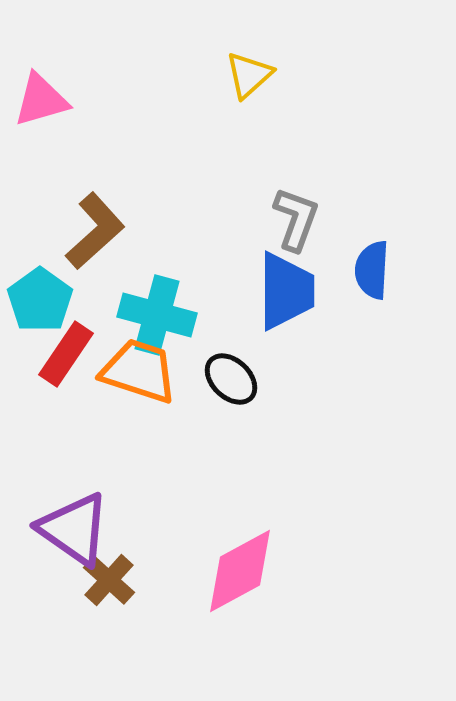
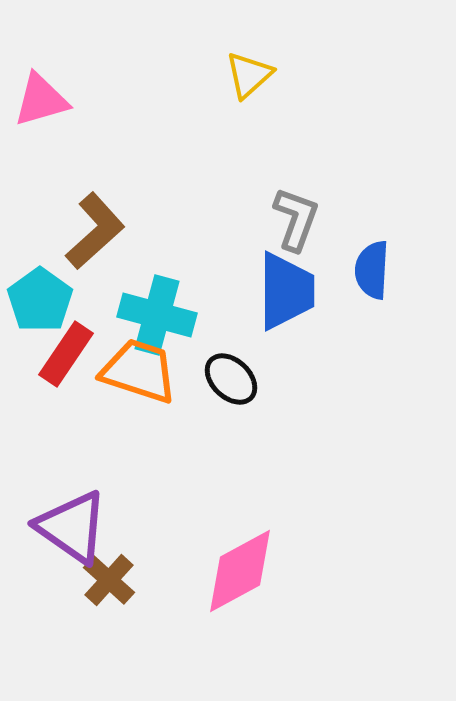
purple triangle: moved 2 px left, 2 px up
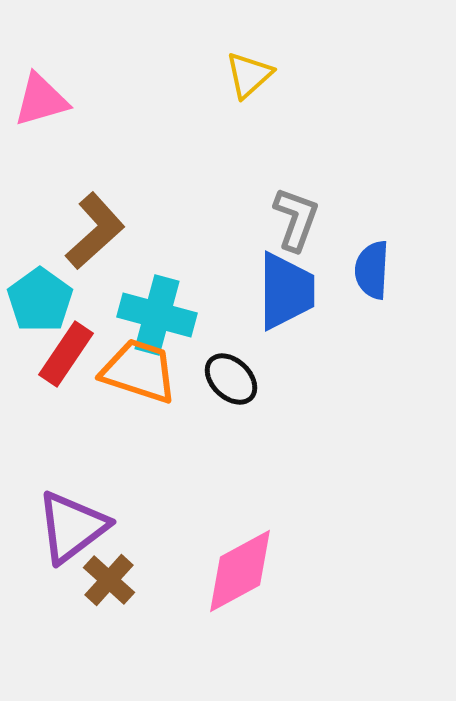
purple triangle: rotated 48 degrees clockwise
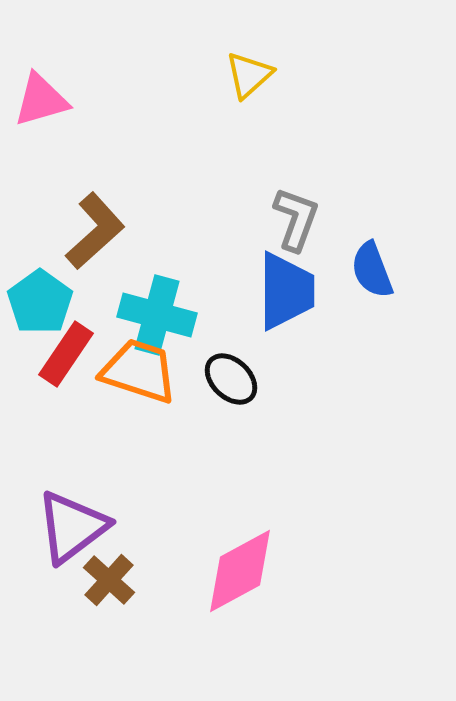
blue semicircle: rotated 24 degrees counterclockwise
cyan pentagon: moved 2 px down
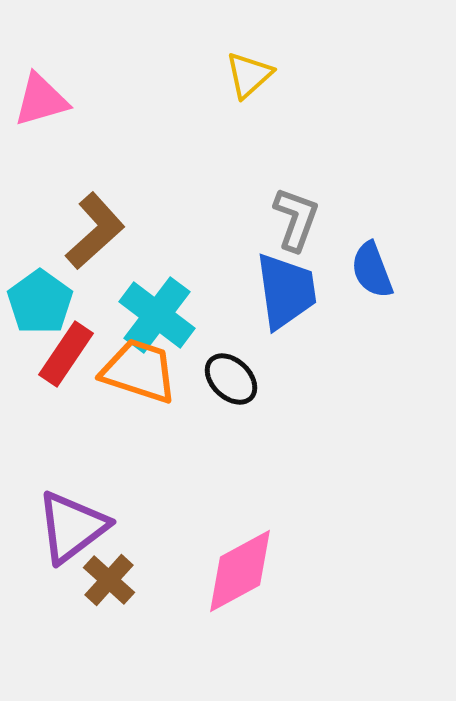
blue trapezoid: rotated 8 degrees counterclockwise
cyan cross: rotated 22 degrees clockwise
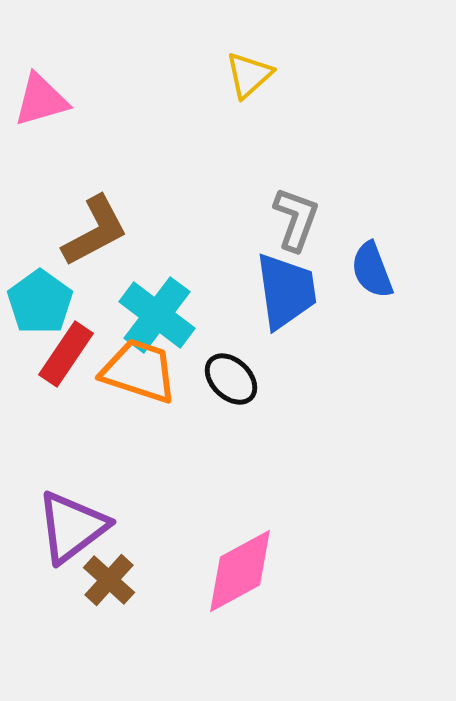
brown L-shape: rotated 14 degrees clockwise
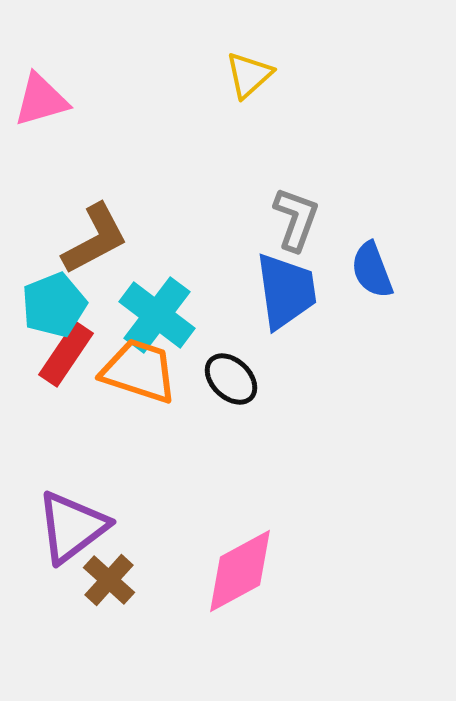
brown L-shape: moved 8 px down
cyan pentagon: moved 14 px right, 3 px down; rotated 14 degrees clockwise
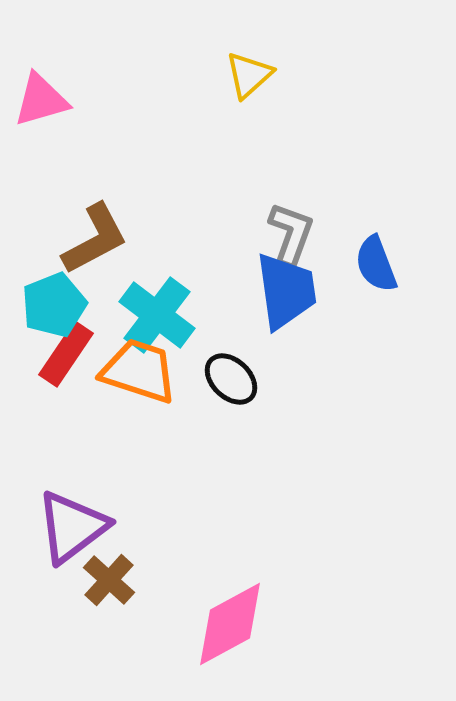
gray L-shape: moved 5 px left, 15 px down
blue semicircle: moved 4 px right, 6 px up
pink diamond: moved 10 px left, 53 px down
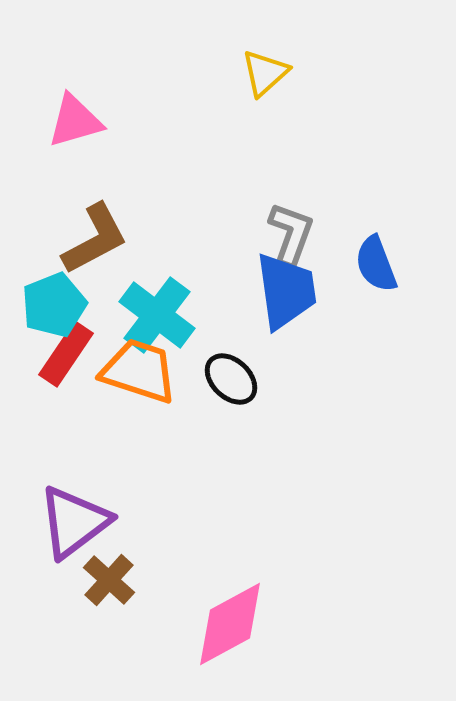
yellow triangle: moved 16 px right, 2 px up
pink triangle: moved 34 px right, 21 px down
purple triangle: moved 2 px right, 5 px up
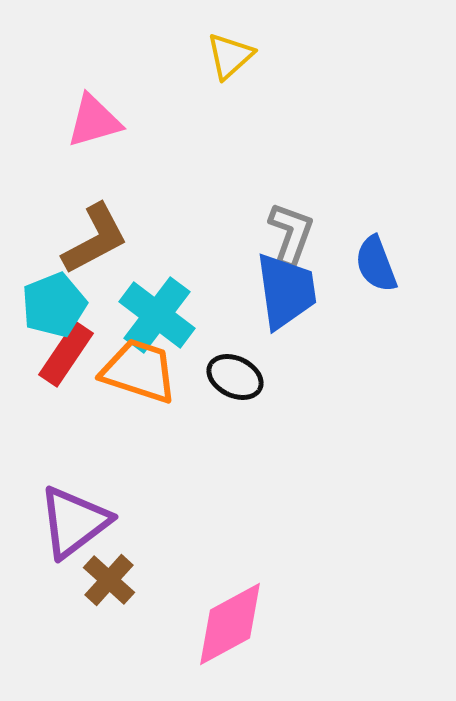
yellow triangle: moved 35 px left, 17 px up
pink triangle: moved 19 px right
black ellipse: moved 4 px right, 2 px up; rotated 18 degrees counterclockwise
